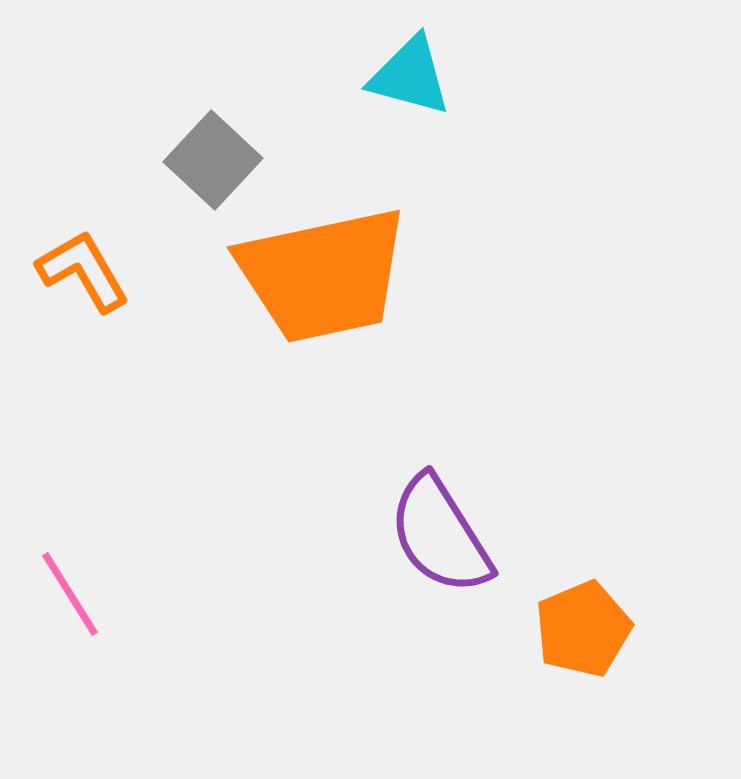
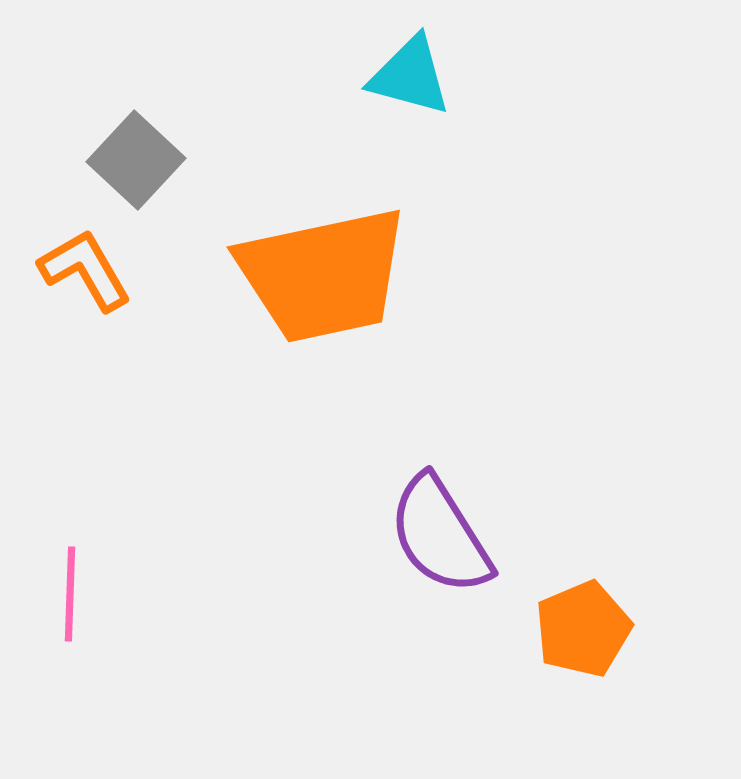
gray square: moved 77 px left
orange L-shape: moved 2 px right, 1 px up
pink line: rotated 34 degrees clockwise
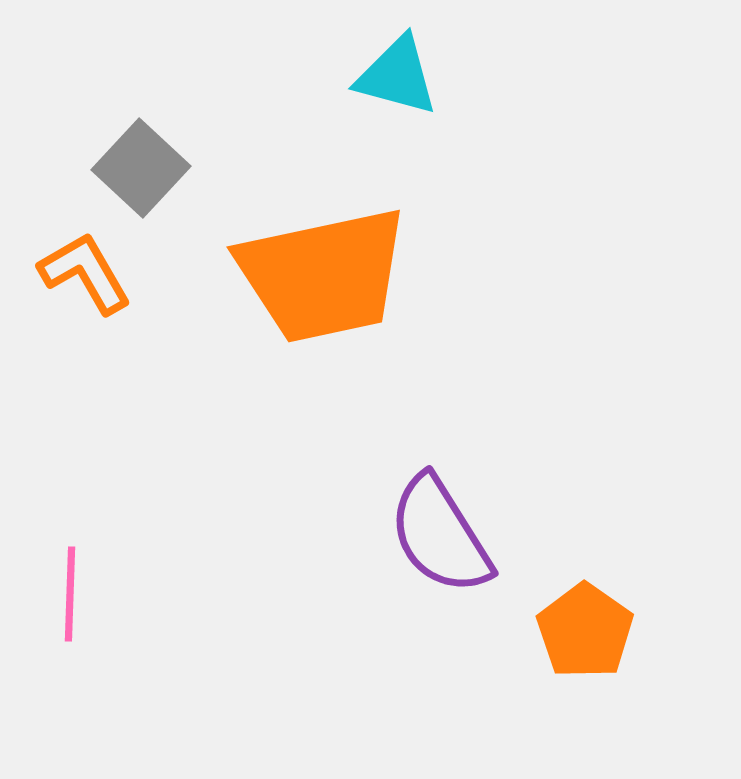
cyan triangle: moved 13 px left
gray square: moved 5 px right, 8 px down
orange L-shape: moved 3 px down
orange pentagon: moved 2 px right, 2 px down; rotated 14 degrees counterclockwise
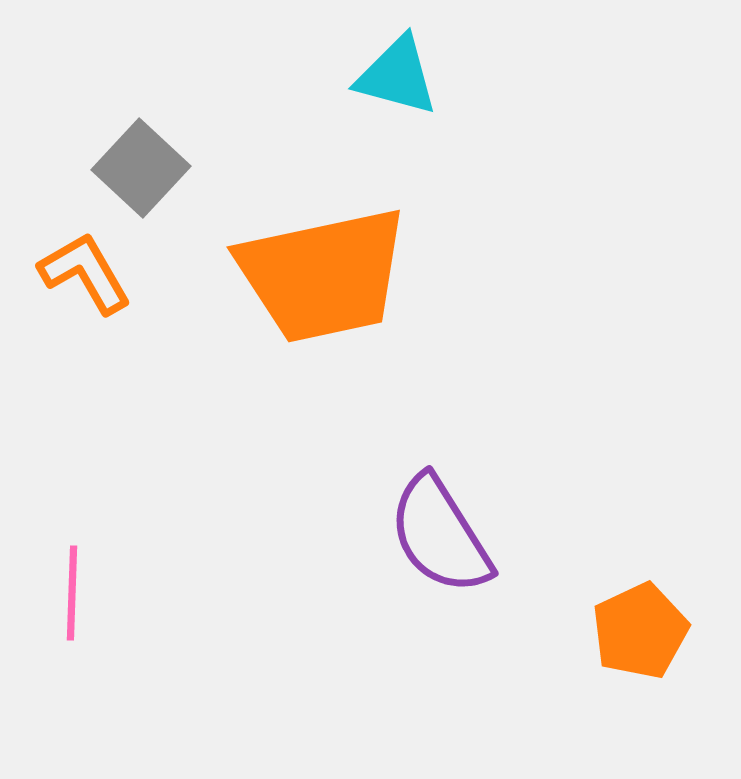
pink line: moved 2 px right, 1 px up
orange pentagon: moved 55 px right; rotated 12 degrees clockwise
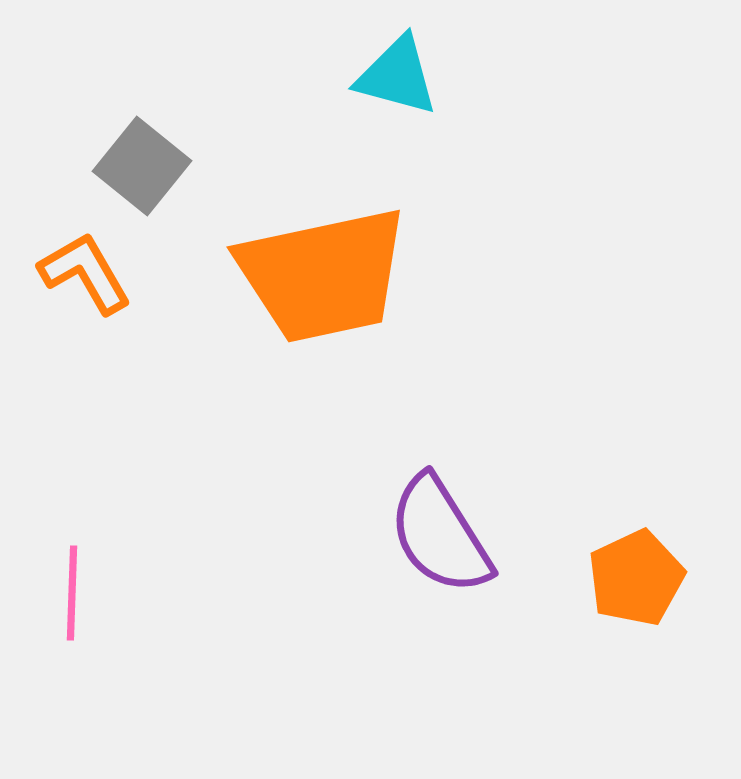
gray square: moved 1 px right, 2 px up; rotated 4 degrees counterclockwise
orange pentagon: moved 4 px left, 53 px up
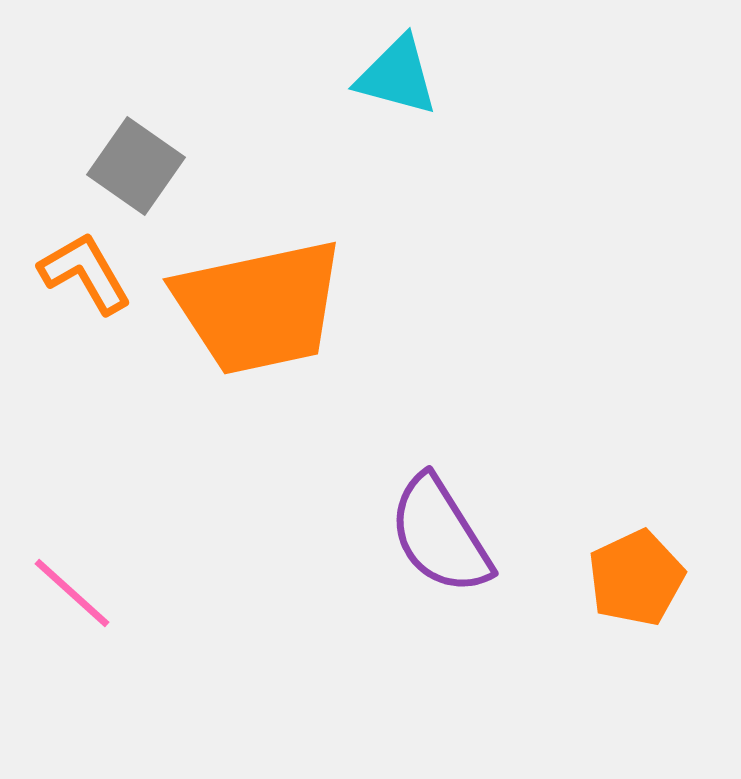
gray square: moved 6 px left; rotated 4 degrees counterclockwise
orange trapezoid: moved 64 px left, 32 px down
pink line: rotated 50 degrees counterclockwise
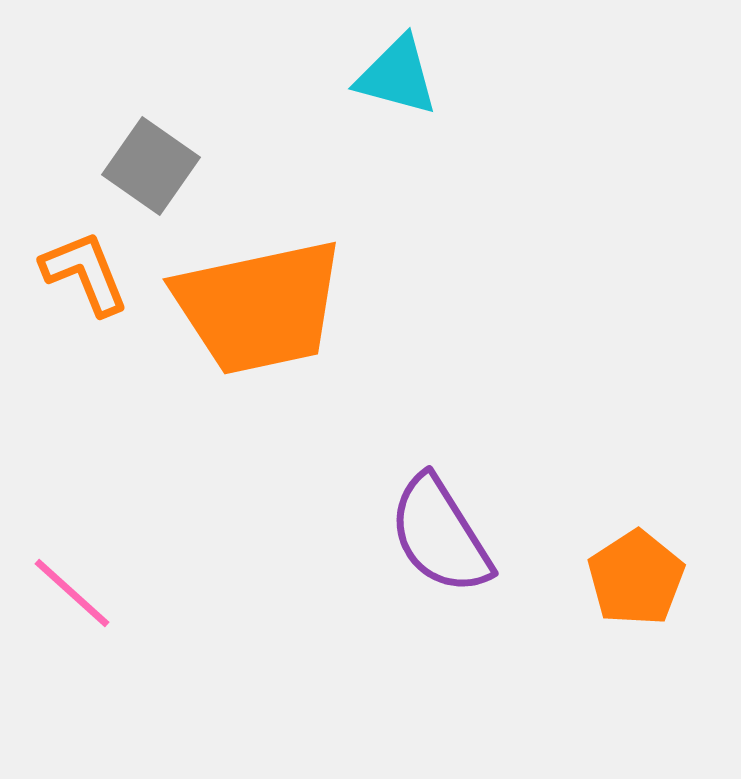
gray square: moved 15 px right
orange L-shape: rotated 8 degrees clockwise
orange pentagon: rotated 8 degrees counterclockwise
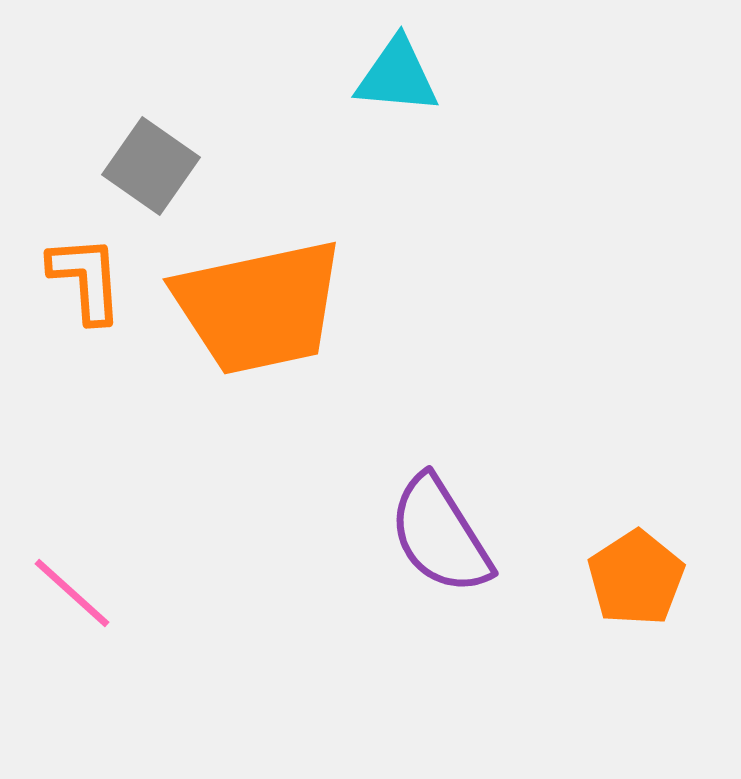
cyan triangle: rotated 10 degrees counterclockwise
orange L-shape: moved 1 px right, 6 px down; rotated 18 degrees clockwise
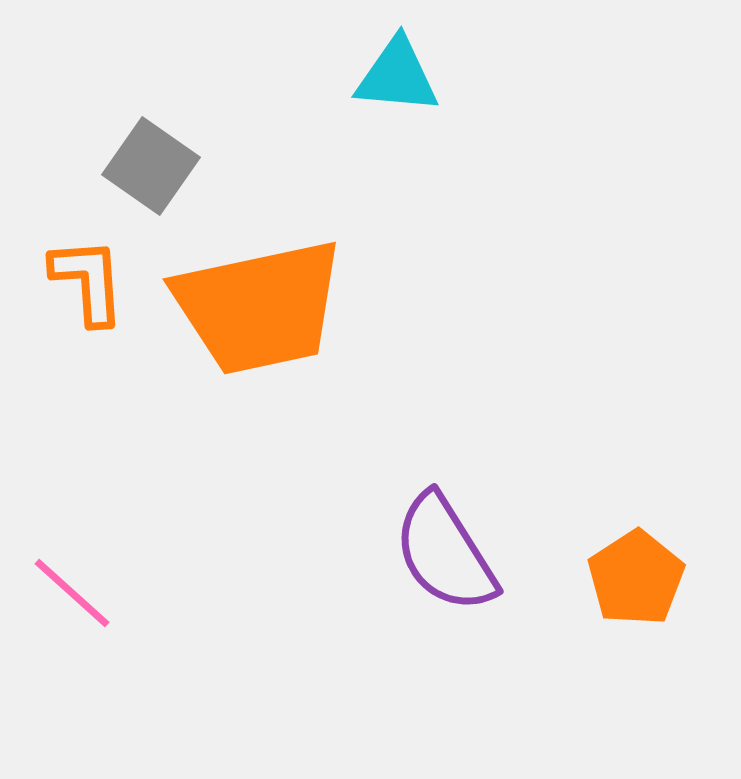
orange L-shape: moved 2 px right, 2 px down
purple semicircle: moved 5 px right, 18 px down
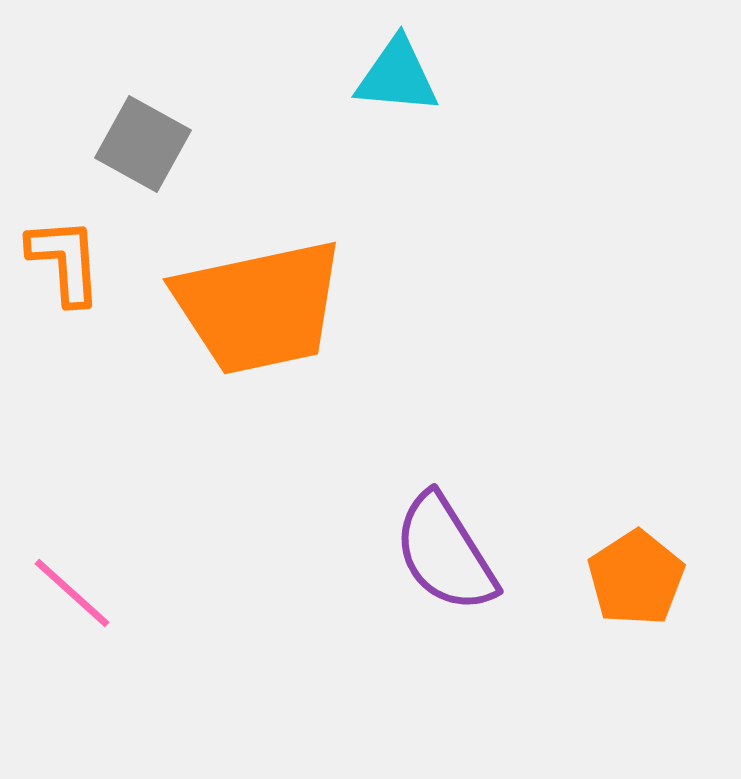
gray square: moved 8 px left, 22 px up; rotated 6 degrees counterclockwise
orange L-shape: moved 23 px left, 20 px up
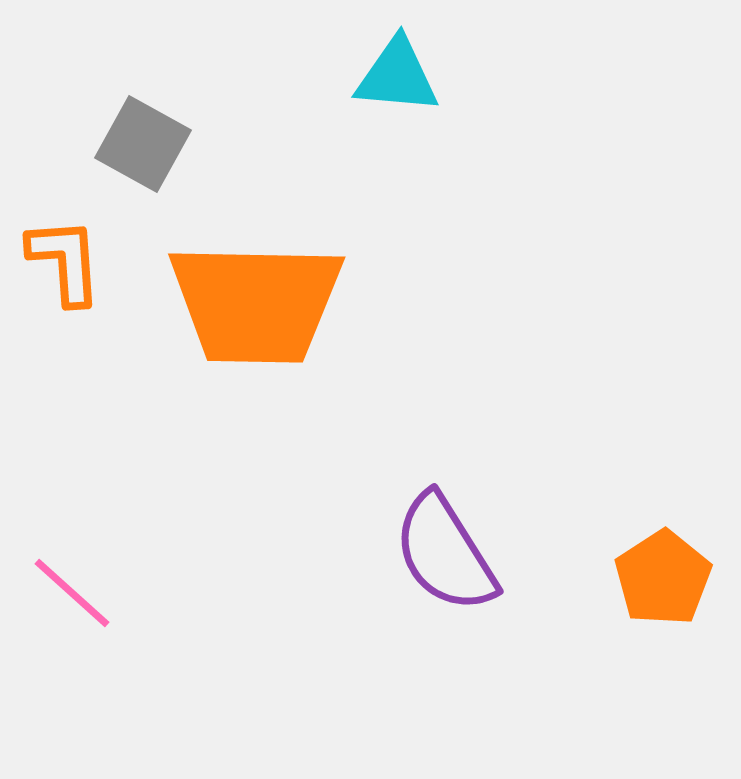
orange trapezoid: moved 3 px left, 4 px up; rotated 13 degrees clockwise
orange pentagon: moved 27 px right
